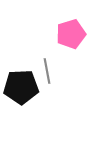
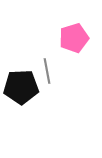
pink pentagon: moved 3 px right, 4 px down
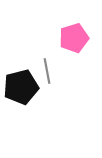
black pentagon: rotated 12 degrees counterclockwise
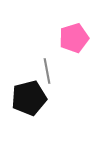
black pentagon: moved 8 px right, 11 px down
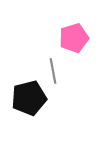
gray line: moved 6 px right
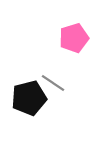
gray line: moved 12 px down; rotated 45 degrees counterclockwise
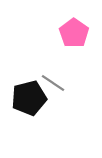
pink pentagon: moved 5 px up; rotated 20 degrees counterclockwise
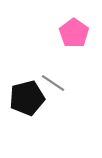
black pentagon: moved 2 px left
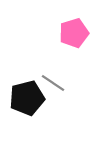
pink pentagon: rotated 20 degrees clockwise
